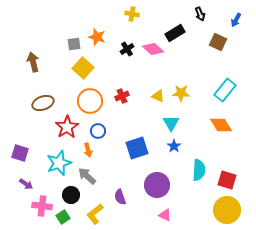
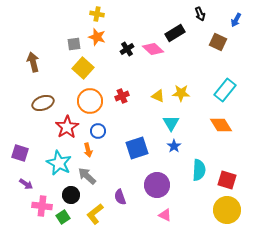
yellow cross: moved 35 px left
cyan star: rotated 25 degrees counterclockwise
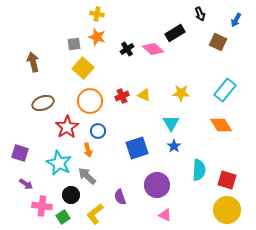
yellow triangle: moved 14 px left, 1 px up
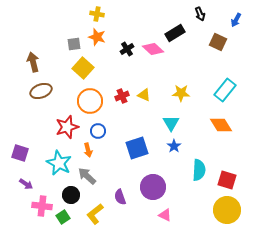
brown ellipse: moved 2 px left, 12 px up
red star: rotated 15 degrees clockwise
purple circle: moved 4 px left, 2 px down
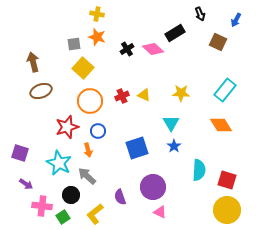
pink triangle: moved 5 px left, 3 px up
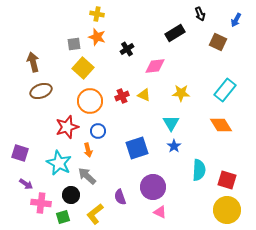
pink diamond: moved 2 px right, 17 px down; rotated 50 degrees counterclockwise
pink cross: moved 1 px left, 3 px up
green square: rotated 16 degrees clockwise
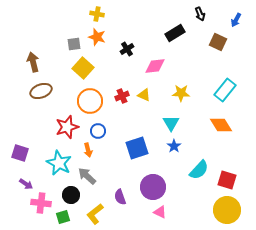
cyan semicircle: rotated 40 degrees clockwise
